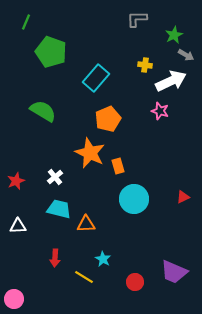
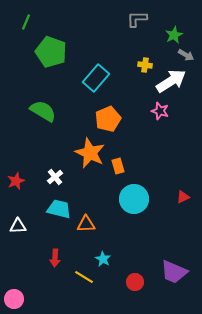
white arrow: rotated 8 degrees counterclockwise
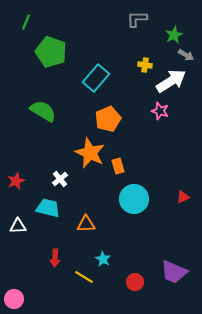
white cross: moved 5 px right, 2 px down
cyan trapezoid: moved 11 px left, 1 px up
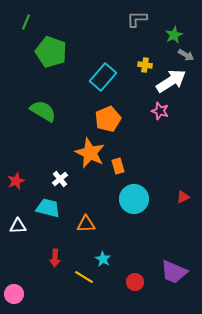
cyan rectangle: moved 7 px right, 1 px up
pink circle: moved 5 px up
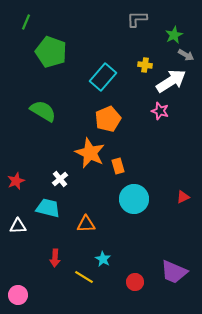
pink circle: moved 4 px right, 1 px down
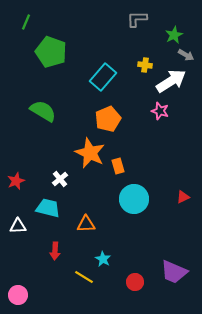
red arrow: moved 7 px up
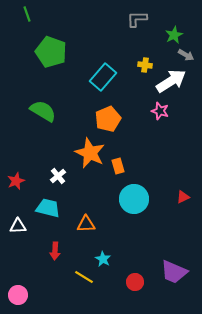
green line: moved 1 px right, 8 px up; rotated 42 degrees counterclockwise
white cross: moved 2 px left, 3 px up
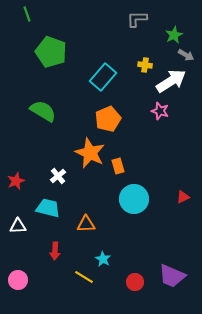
purple trapezoid: moved 2 px left, 4 px down
pink circle: moved 15 px up
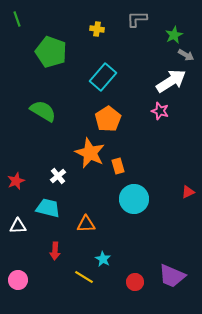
green line: moved 10 px left, 5 px down
yellow cross: moved 48 px left, 36 px up
orange pentagon: rotated 10 degrees counterclockwise
red triangle: moved 5 px right, 5 px up
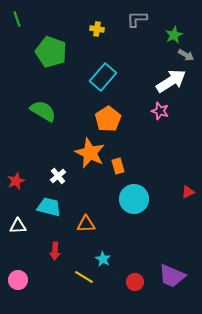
cyan trapezoid: moved 1 px right, 1 px up
